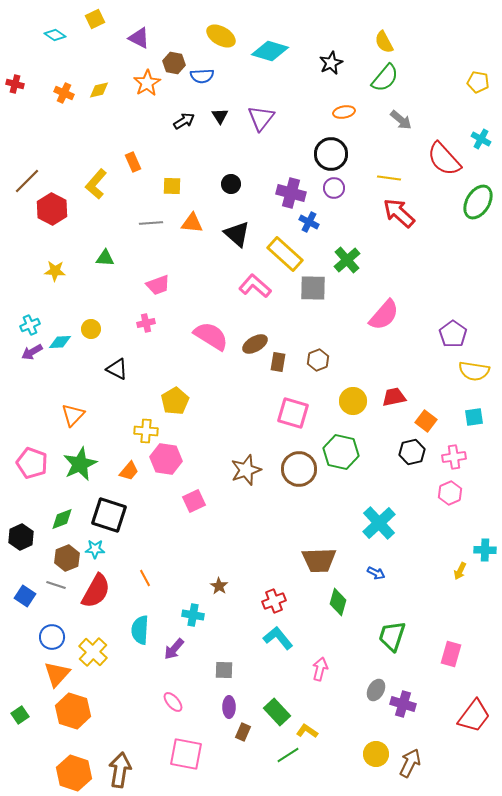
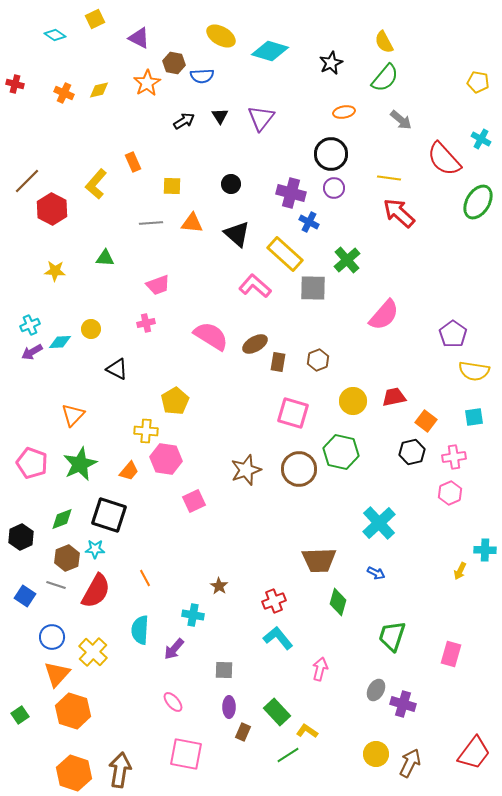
red trapezoid at (474, 716): moved 37 px down
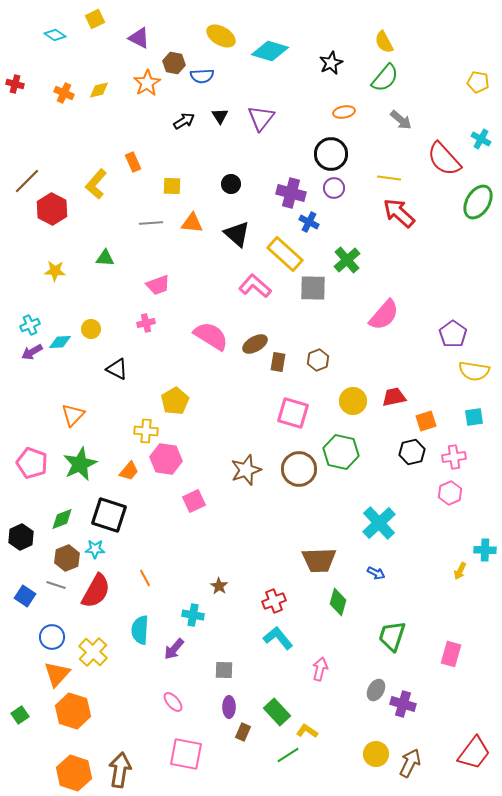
orange square at (426, 421): rotated 35 degrees clockwise
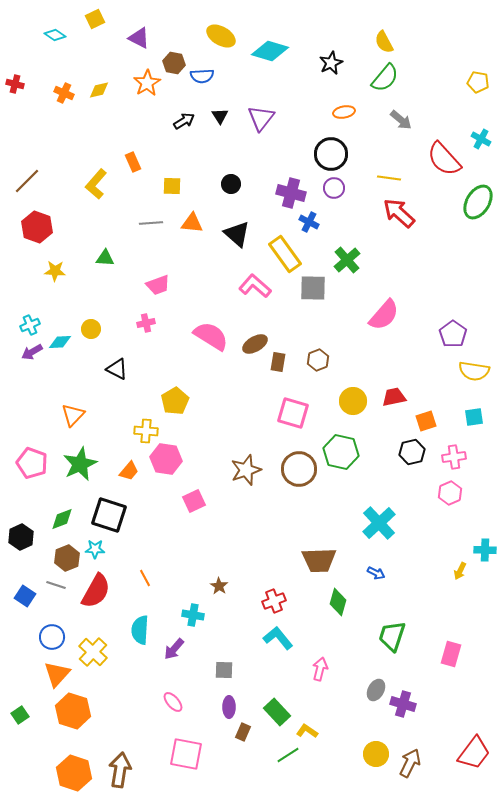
red hexagon at (52, 209): moved 15 px left, 18 px down; rotated 8 degrees counterclockwise
yellow rectangle at (285, 254): rotated 12 degrees clockwise
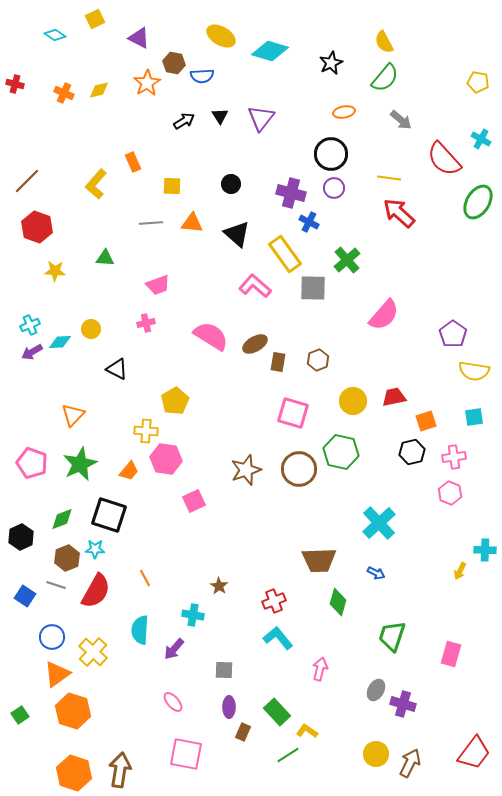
pink hexagon at (450, 493): rotated 15 degrees counterclockwise
orange triangle at (57, 674): rotated 12 degrees clockwise
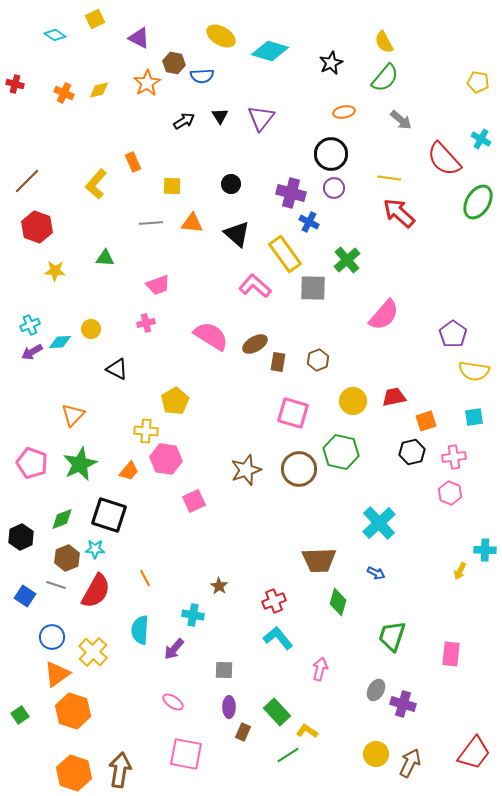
pink rectangle at (451, 654): rotated 10 degrees counterclockwise
pink ellipse at (173, 702): rotated 15 degrees counterclockwise
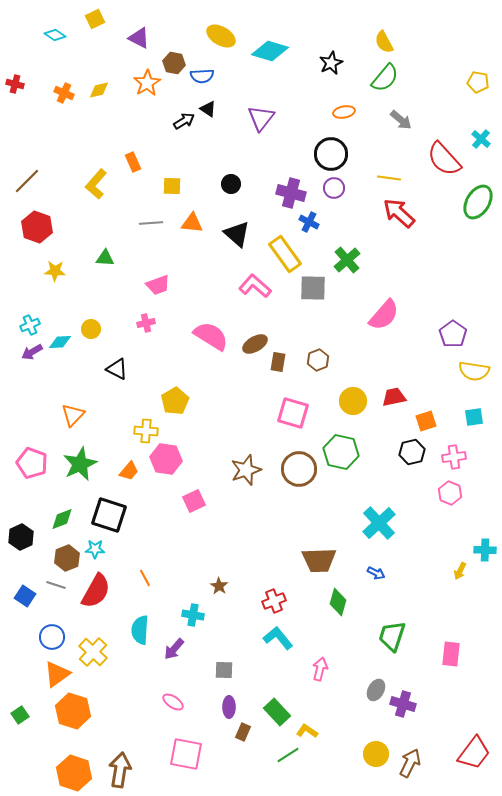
black triangle at (220, 116): moved 12 px left, 7 px up; rotated 24 degrees counterclockwise
cyan cross at (481, 139): rotated 12 degrees clockwise
